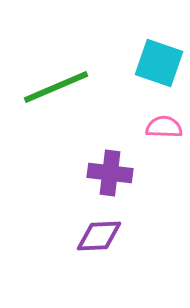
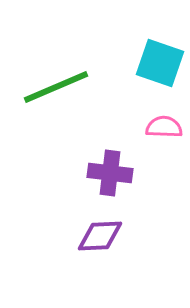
cyan square: moved 1 px right
purple diamond: moved 1 px right
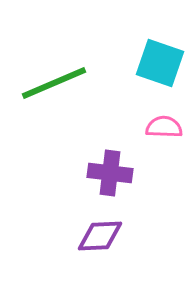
green line: moved 2 px left, 4 px up
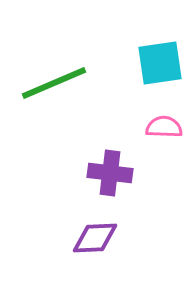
cyan square: rotated 27 degrees counterclockwise
purple diamond: moved 5 px left, 2 px down
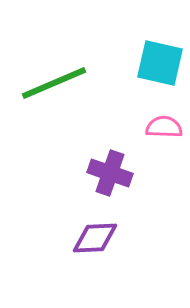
cyan square: rotated 21 degrees clockwise
purple cross: rotated 12 degrees clockwise
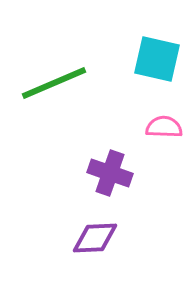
cyan square: moved 3 px left, 4 px up
